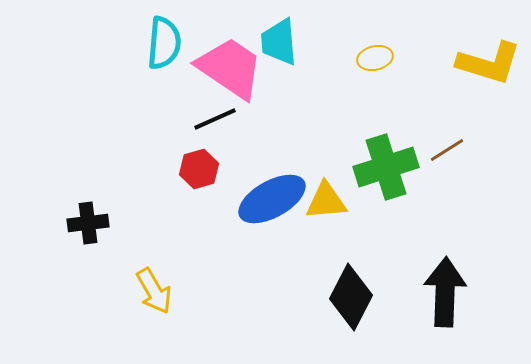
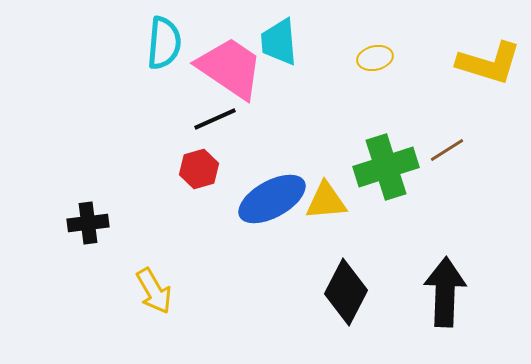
black diamond: moved 5 px left, 5 px up
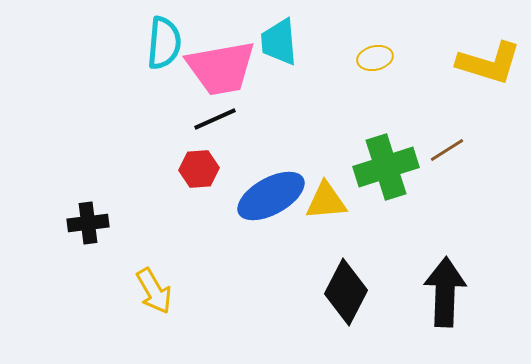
pink trapezoid: moved 9 px left; rotated 136 degrees clockwise
red hexagon: rotated 12 degrees clockwise
blue ellipse: moved 1 px left, 3 px up
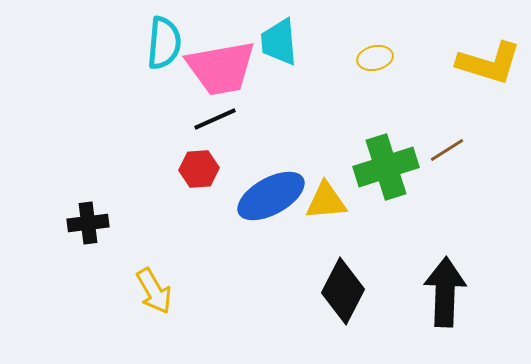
black diamond: moved 3 px left, 1 px up
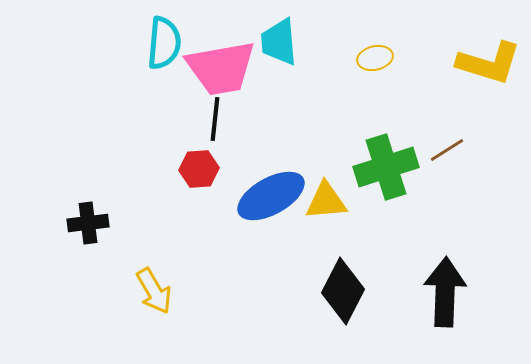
black line: rotated 60 degrees counterclockwise
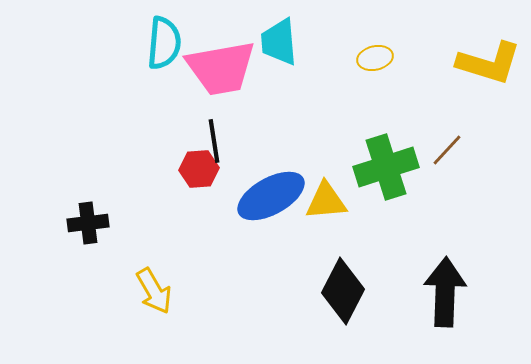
black line: moved 1 px left, 22 px down; rotated 15 degrees counterclockwise
brown line: rotated 15 degrees counterclockwise
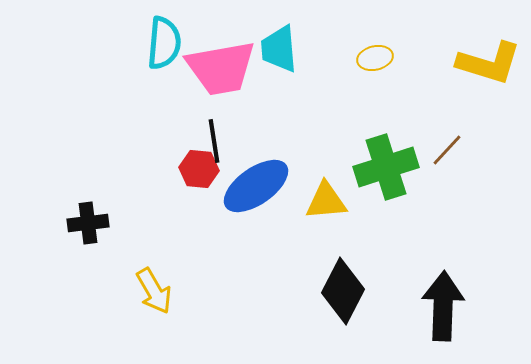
cyan trapezoid: moved 7 px down
red hexagon: rotated 9 degrees clockwise
blue ellipse: moved 15 px left, 10 px up; rotated 6 degrees counterclockwise
black arrow: moved 2 px left, 14 px down
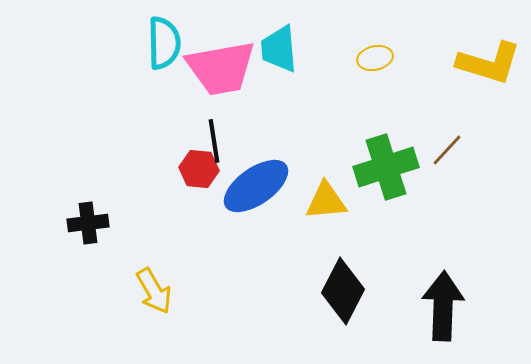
cyan semicircle: rotated 6 degrees counterclockwise
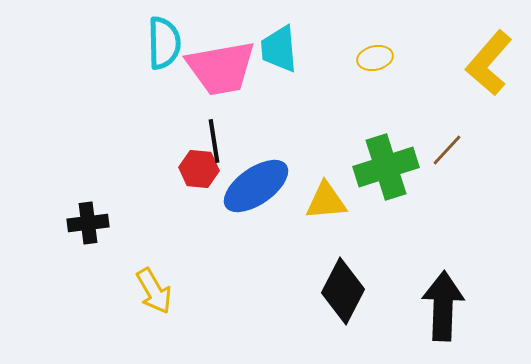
yellow L-shape: rotated 114 degrees clockwise
